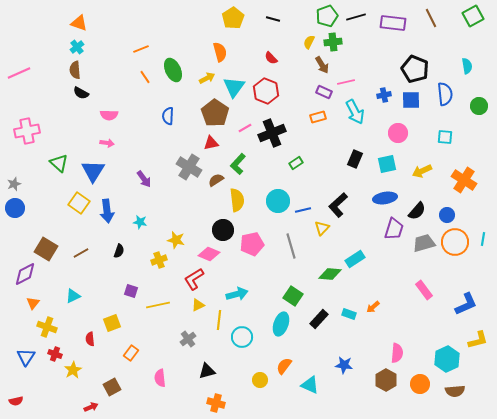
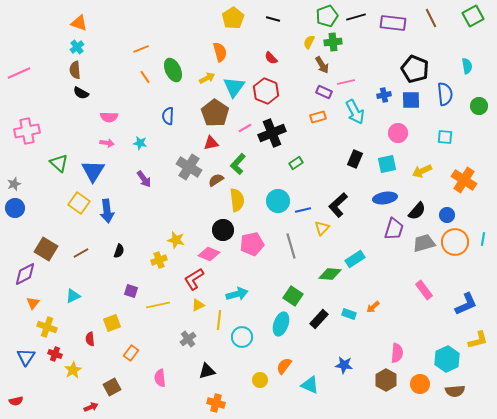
pink semicircle at (109, 115): moved 2 px down
cyan star at (140, 222): moved 79 px up
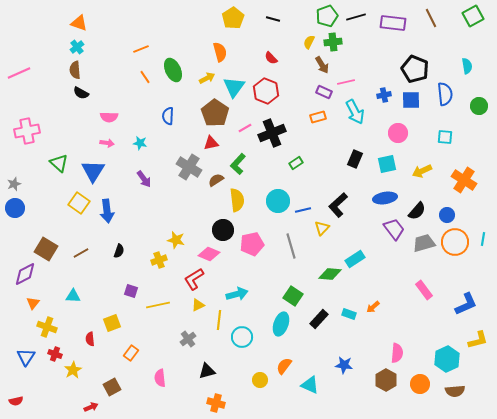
purple trapezoid at (394, 229): rotated 55 degrees counterclockwise
cyan triangle at (73, 296): rotated 28 degrees clockwise
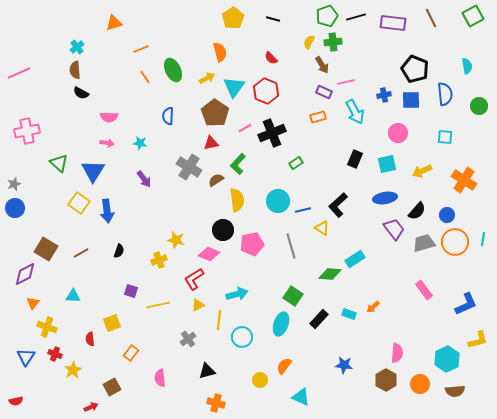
orange triangle at (79, 23): moved 35 px right; rotated 36 degrees counterclockwise
yellow triangle at (322, 228): rotated 42 degrees counterclockwise
cyan triangle at (310, 385): moved 9 px left, 12 px down
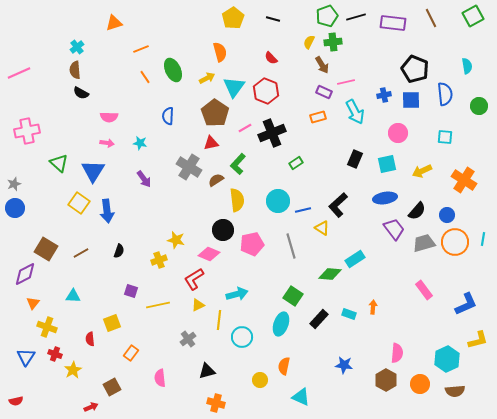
orange arrow at (373, 307): rotated 136 degrees clockwise
orange semicircle at (284, 366): rotated 24 degrees counterclockwise
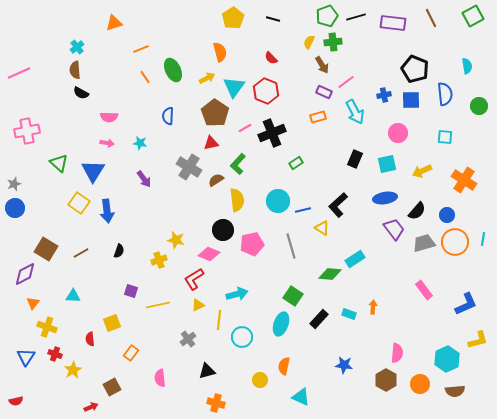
pink line at (346, 82): rotated 24 degrees counterclockwise
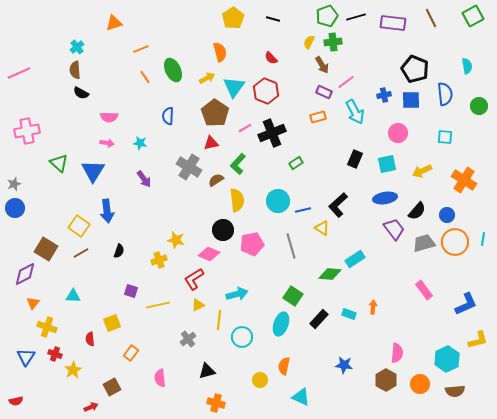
yellow square at (79, 203): moved 23 px down
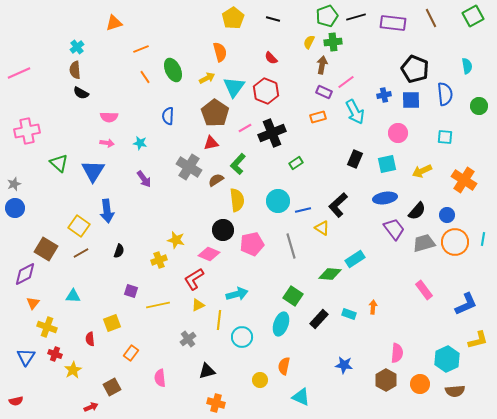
brown arrow at (322, 65): rotated 138 degrees counterclockwise
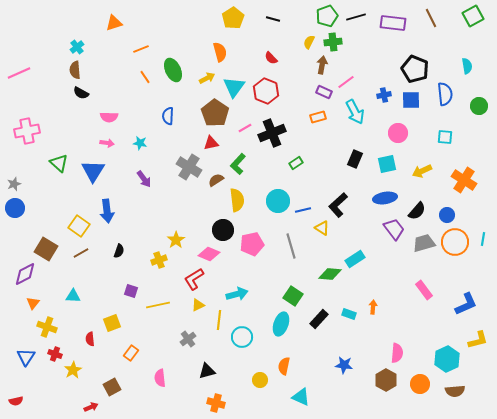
yellow star at (176, 240): rotated 24 degrees clockwise
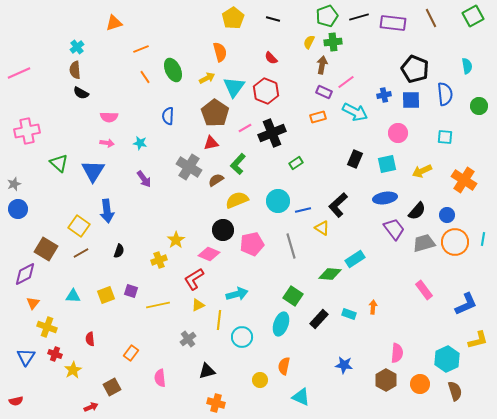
black line at (356, 17): moved 3 px right
cyan arrow at (355, 112): rotated 35 degrees counterclockwise
yellow semicircle at (237, 200): rotated 105 degrees counterclockwise
blue circle at (15, 208): moved 3 px right, 1 px down
yellow square at (112, 323): moved 6 px left, 28 px up
brown semicircle at (455, 391): rotated 102 degrees counterclockwise
